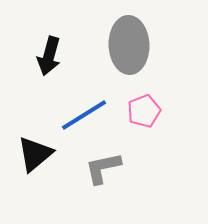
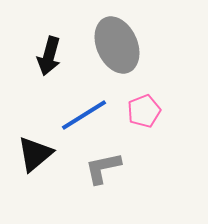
gray ellipse: moved 12 px left; rotated 22 degrees counterclockwise
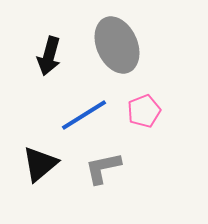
black triangle: moved 5 px right, 10 px down
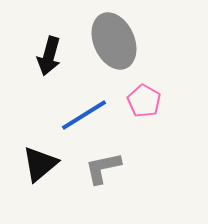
gray ellipse: moved 3 px left, 4 px up
pink pentagon: moved 10 px up; rotated 20 degrees counterclockwise
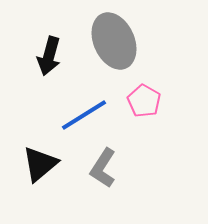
gray L-shape: rotated 45 degrees counterclockwise
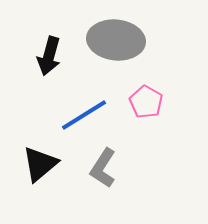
gray ellipse: moved 2 px right, 1 px up; rotated 60 degrees counterclockwise
pink pentagon: moved 2 px right, 1 px down
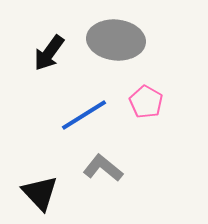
black arrow: moved 3 px up; rotated 21 degrees clockwise
black triangle: moved 29 px down; rotated 33 degrees counterclockwise
gray L-shape: rotated 96 degrees clockwise
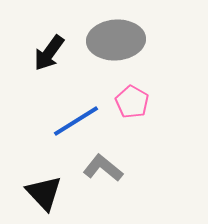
gray ellipse: rotated 10 degrees counterclockwise
pink pentagon: moved 14 px left
blue line: moved 8 px left, 6 px down
black triangle: moved 4 px right
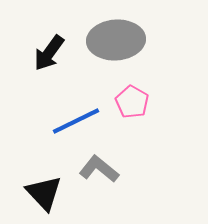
blue line: rotated 6 degrees clockwise
gray L-shape: moved 4 px left, 1 px down
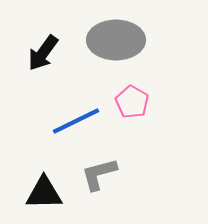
gray ellipse: rotated 4 degrees clockwise
black arrow: moved 6 px left
gray L-shape: moved 5 px down; rotated 54 degrees counterclockwise
black triangle: rotated 48 degrees counterclockwise
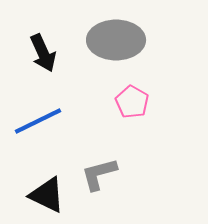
black arrow: rotated 60 degrees counterclockwise
blue line: moved 38 px left
black triangle: moved 3 px right, 2 px down; rotated 27 degrees clockwise
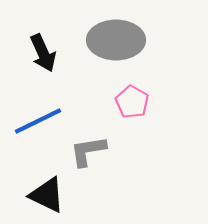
gray L-shape: moved 11 px left, 23 px up; rotated 6 degrees clockwise
